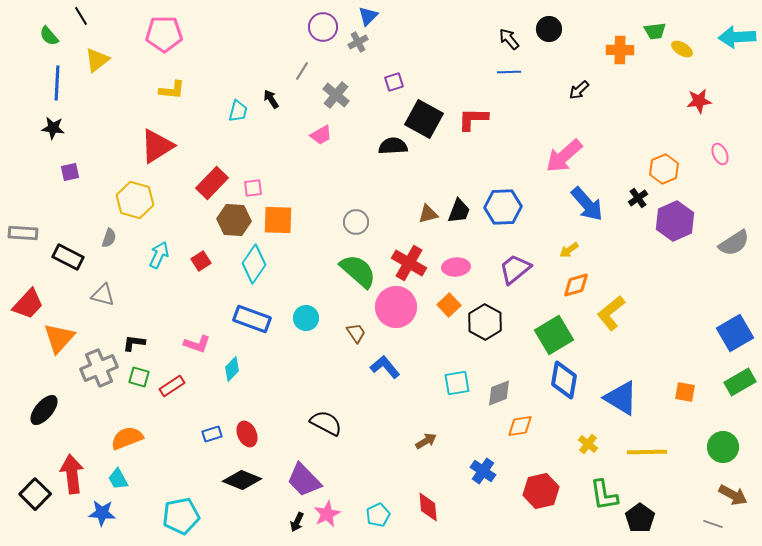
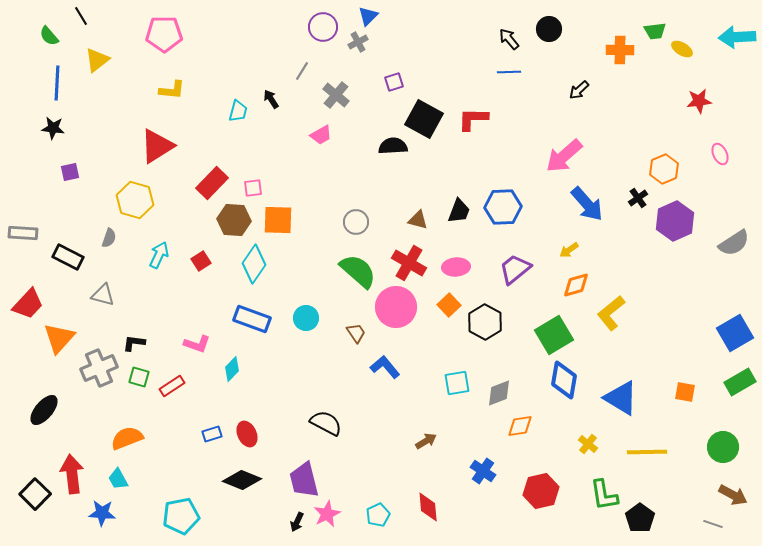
brown triangle at (428, 214): moved 10 px left, 6 px down; rotated 30 degrees clockwise
purple trapezoid at (304, 480): rotated 30 degrees clockwise
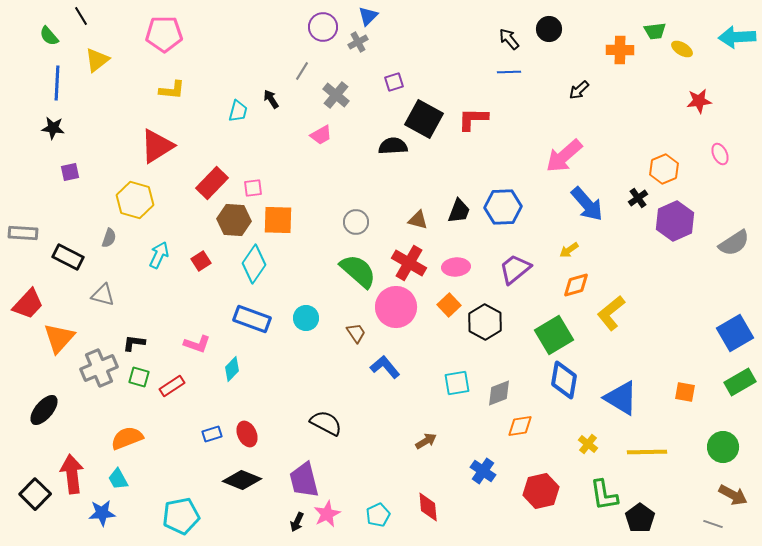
blue star at (102, 513): rotated 8 degrees counterclockwise
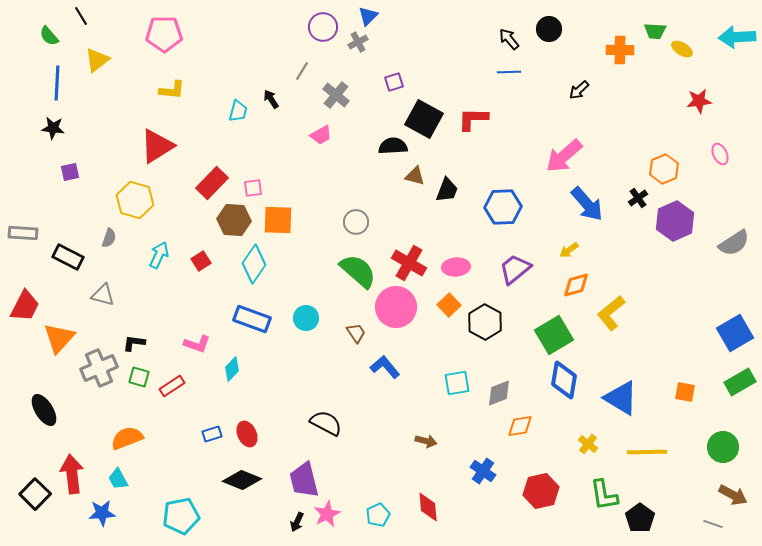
green trapezoid at (655, 31): rotated 10 degrees clockwise
black trapezoid at (459, 211): moved 12 px left, 21 px up
brown triangle at (418, 220): moved 3 px left, 44 px up
red trapezoid at (28, 304): moved 3 px left, 2 px down; rotated 16 degrees counterclockwise
black ellipse at (44, 410): rotated 72 degrees counterclockwise
brown arrow at (426, 441): rotated 45 degrees clockwise
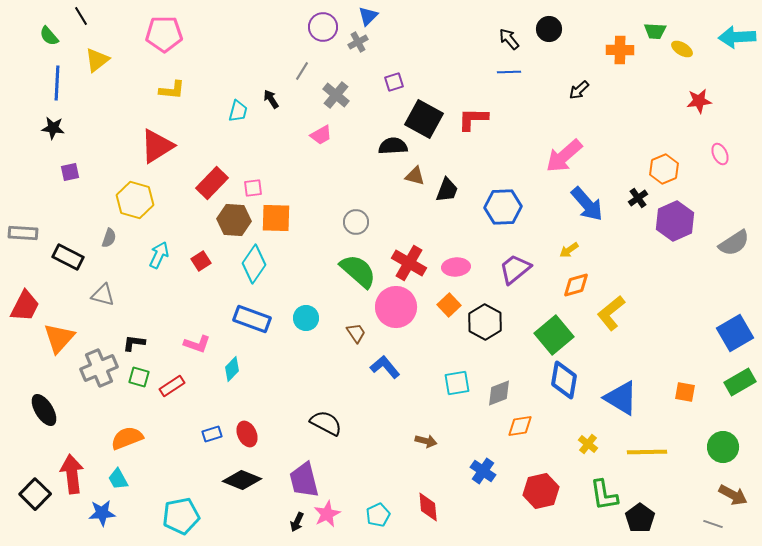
orange square at (278, 220): moved 2 px left, 2 px up
green square at (554, 335): rotated 9 degrees counterclockwise
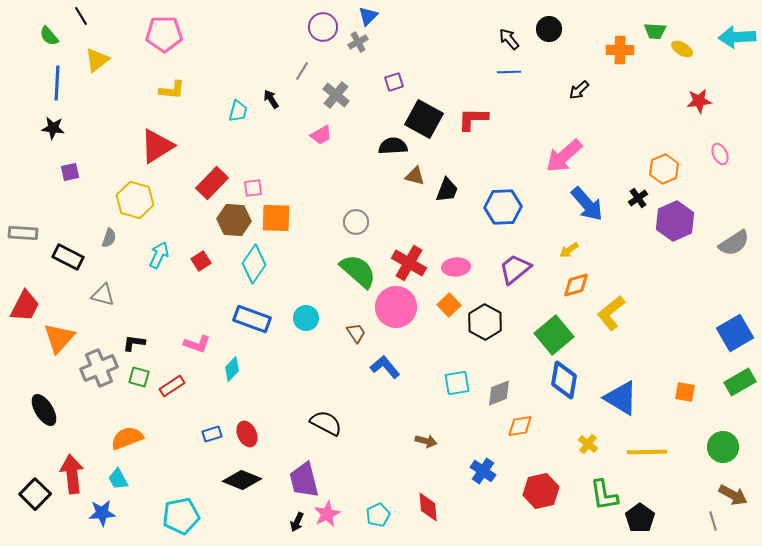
gray line at (713, 524): moved 3 px up; rotated 54 degrees clockwise
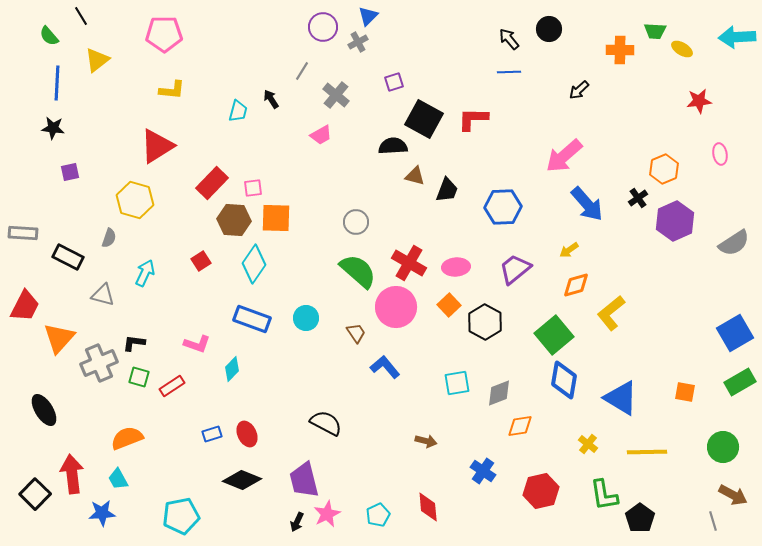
pink ellipse at (720, 154): rotated 15 degrees clockwise
cyan arrow at (159, 255): moved 14 px left, 18 px down
gray cross at (99, 368): moved 5 px up
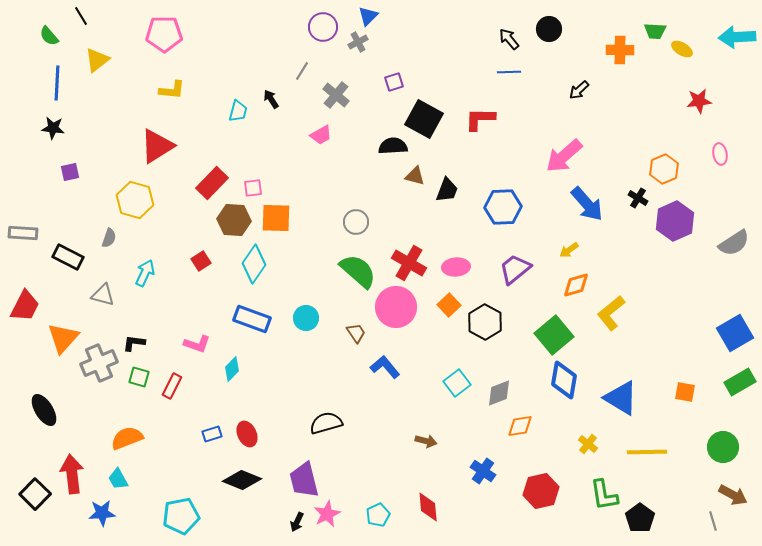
red L-shape at (473, 119): moved 7 px right
black cross at (638, 198): rotated 24 degrees counterclockwise
orange triangle at (59, 338): moved 4 px right
cyan square at (457, 383): rotated 28 degrees counterclockwise
red rectangle at (172, 386): rotated 30 degrees counterclockwise
black semicircle at (326, 423): rotated 44 degrees counterclockwise
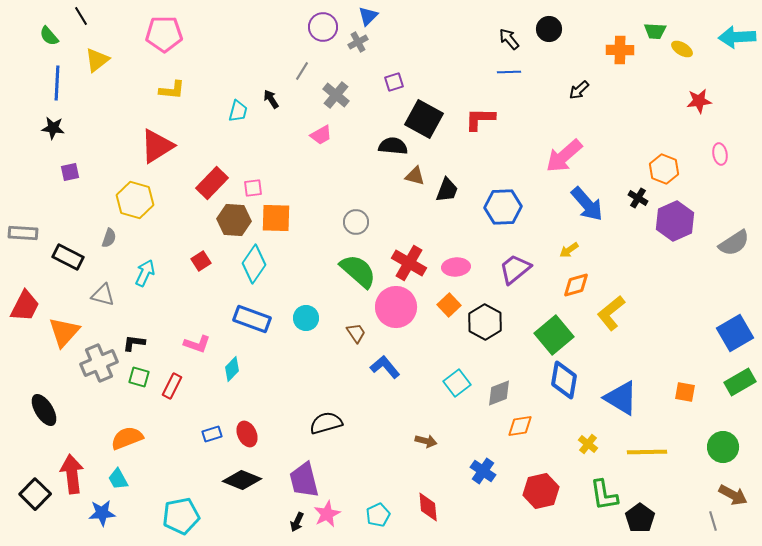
black semicircle at (393, 146): rotated 8 degrees clockwise
orange hexagon at (664, 169): rotated 16 degrees counterclockwise
orange triangle at (63, 338): moved 1 px right, 6 px up
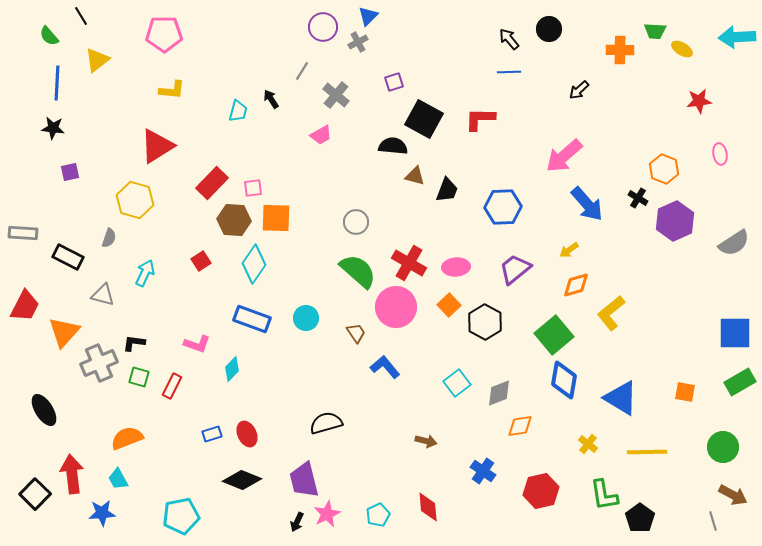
blue square at (735, 333): rotated 30 degrees clockwise
